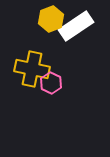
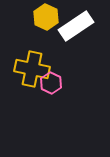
yellow hexagon: moved 5 px left, 2 px up; rotated 15 degrees counterclockwise
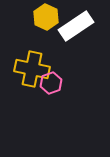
pink hexagon: rotated 15 degrees clockwise
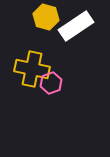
yellow hexagon: rotated 10 degrees counterclockwise
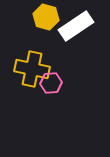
pink hexagon: rotated 15 degrees clockwise
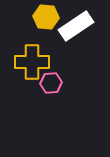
yellow hexagon: rotated 10 degrees counterclockwise
yellow cross: moved 7 px up; rotated 12 degrees counterclockwise
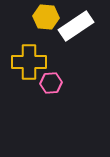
yellow cross: moved 3 px left
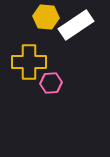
white rectangle: moved 1 px up
